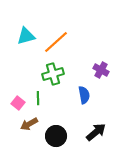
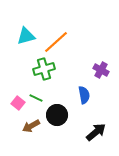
green cross: moved 9 px left, 5 px up
green line: moved 2 px left; rotated 64 degrees counterclockwise
brown arrow: moved 2 px right, 2 px down
black circle: moved 1 px right, 21 px up
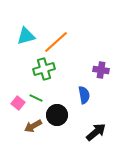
purple cross: rotated 21 degrees counterclockwise
brown arrow: moved 2 px right
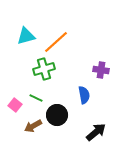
pink square: moved 3 px left, 2 px down
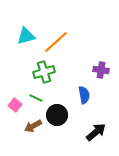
green cross: moved 3 px down
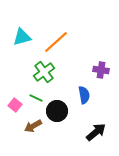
cyan triangle: moved 4 px left, 1 px down
green cross: rotated 20 degrees counterclockwise
black circle: moved 4 px up
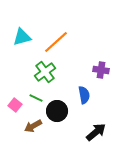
green cross: moved 1 px right
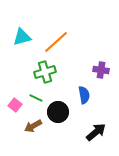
green cross: rotated 20 degrees clockwise
black circle: moved 1 px right, 1 px down
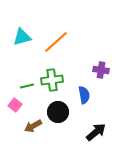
green cross: moved 7 px right, 8 px down; rotated 10 degrees clockwise
green line: moved 9 px left, 12 px up; rotated 40 degrees counterclockwise
